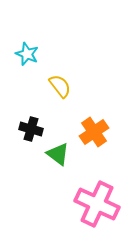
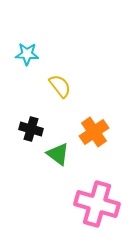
cyan star: rotated 20 degrees counterclockwise
pink cross: rotated 9 degrees counterclockwise
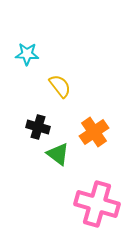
black cross: moved 7 px right, 2 px up
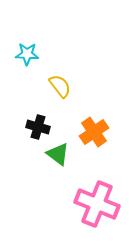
pink cross: rotated 6 degrees clockwise
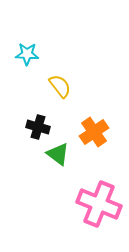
pink cross: moved 2 px right
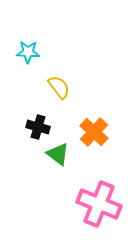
cyan star: moved 1 px right, 2 px up
yellow semicircle: moved 1 px left, 1 px down
orange cross: rotated 12 degrees counterclockwise
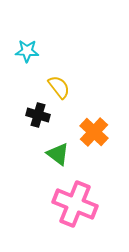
cyan star: moved 1 px left, 1 px up
black cross: moved 12 px up
pink cross: moved 24 px left
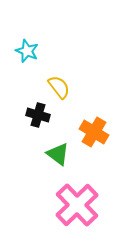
cyan star: rotated 20 degrees clockwise
orange cross: rotated 12 degrees counterclockwise
pink cross: moved 2 px right, 1 px down; rotated 24 degrees clockwise
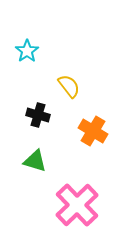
cyan star: rotated 15 degrees clockwise
yellow semicircle: moved 10 px right, 1 px up
orange cross: moved 1 px left, 1 px up
green triangle: moved 23 px left, 7 px down; rotated 20 degrees counterclockwise
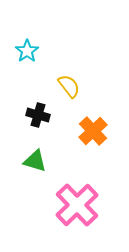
orange cross: rotated 16 degrees clockwise
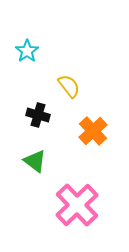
green triangle: rotated 20 degrees clockwise
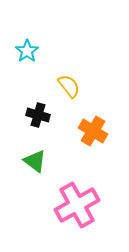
orange cross: rotated 16 degrees counterclockwise
pink cross: rotated 15 degrees clockwise
